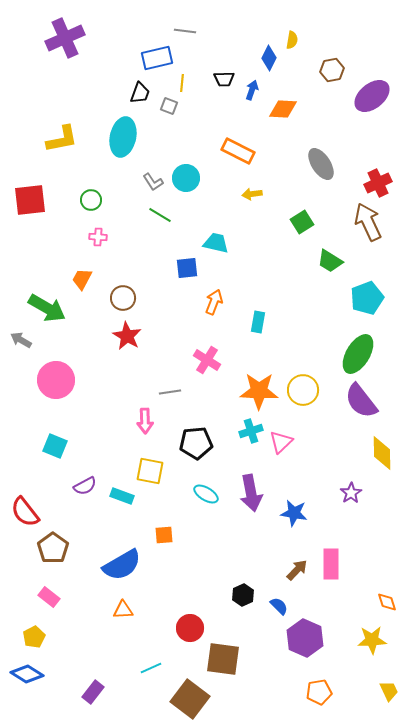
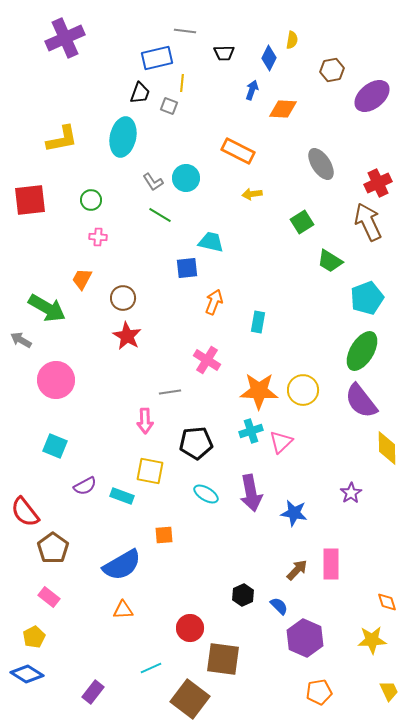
black trapezoid at (224, 79): moved 26 px up
cyan trapezoid at (216, 243): moved 5 px left, 1 px up
green ellipse at (358, 354): moved 4 px right, 3 px up
yellow diamond at (382, 453): moved 5 px right, 5 px up
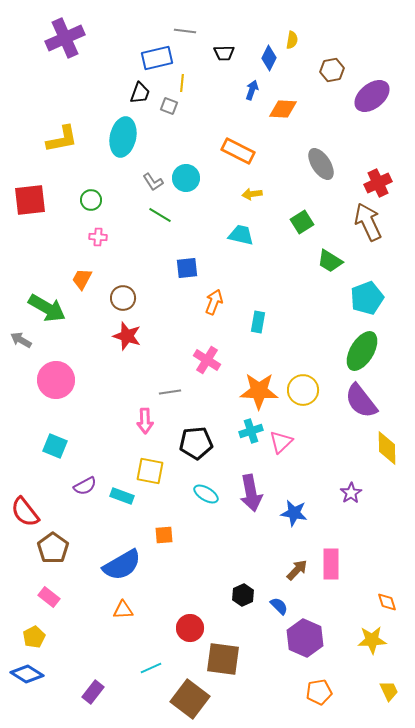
cyan trapezoid at (211, 242): moved 30 px right, 7 px up
red star at (127, 336): rotated 12 degrees counterclockwise
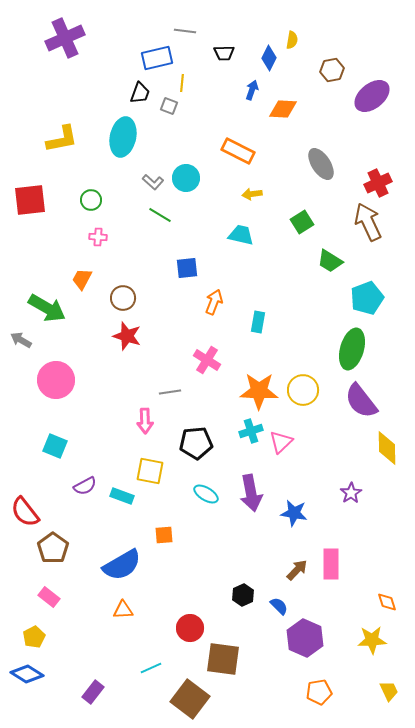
gray L-shape at (153, 182): rotated 15 degrees counterclockwise
green ellipse at (362, 351): moved 10 px left, 2 px up; rotated 15 degrees counterclockwise
